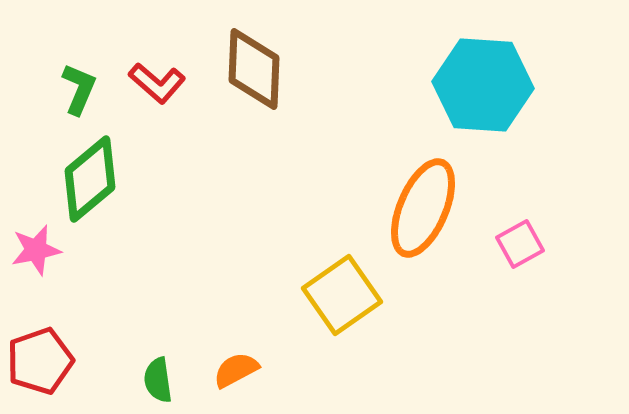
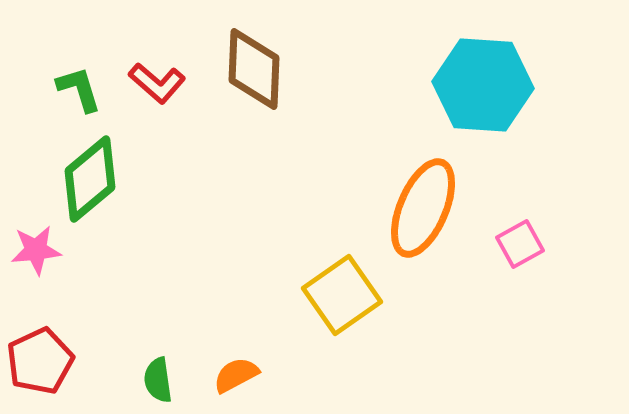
green L-shape: rotated 40 degrees counterclockwise
pink star: rotated 6 degrees clockwise
red pentagon: rotated 6 degrees counterclockwise
orange semicircle: moved 5 px down
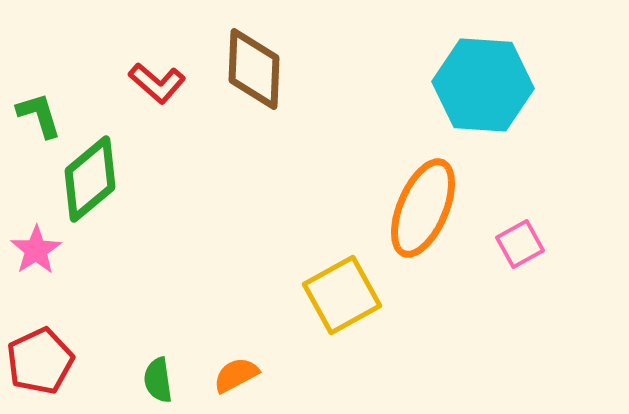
green L-shape: moved 40 px left, 26 px down
pink star: rotated 27 degrees counterclockwise
yellow square: rotated 6 degrees clockwise
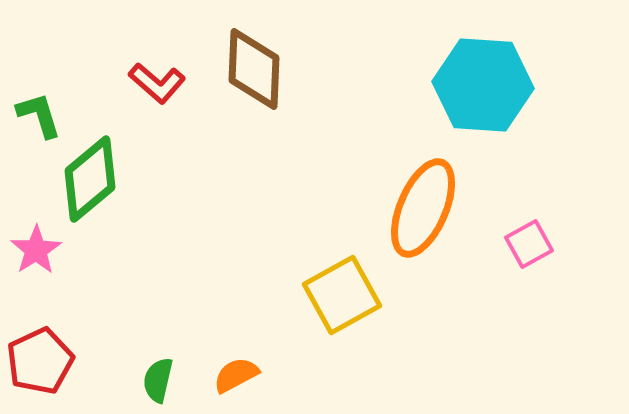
pink square: moved 9 px right
green semicircle: rotated 21 degrees clockwise
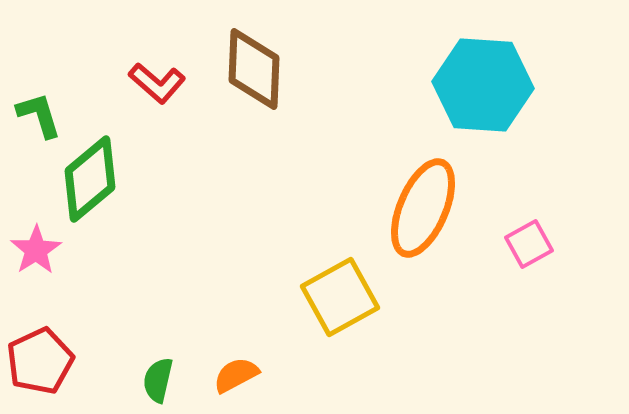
yellow square: moved 2 px left, 2 px down
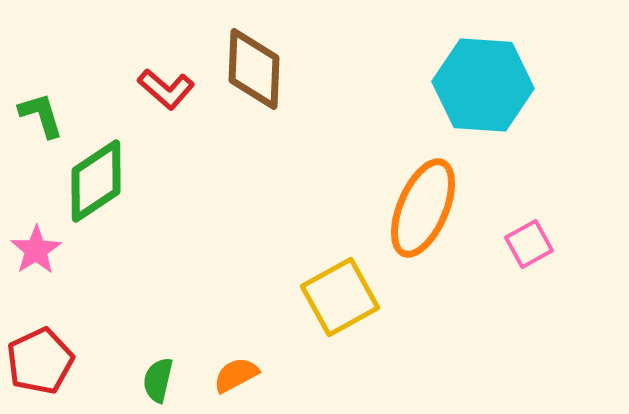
red L-shape: moved 9 px right, 6 px down
green L-shape: moved 2 px right
green diamond: moved 6 px right, 2 px down; rotated 6 degrees clockwise
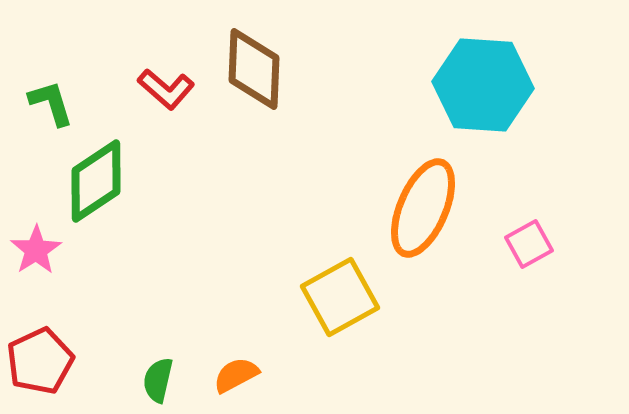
green L-shape: moved 10 px right, 12 px up
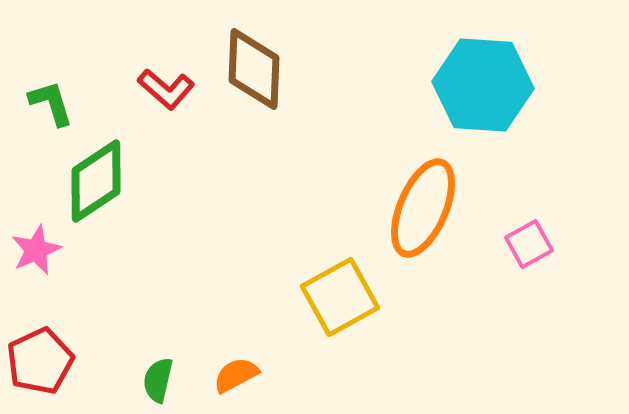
pink star: rotated 9 degrees clockwise
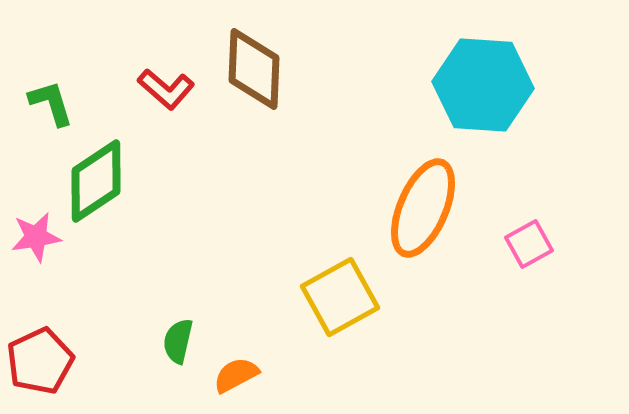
pink star: moved 13 px up; rotated 15 degrees clockwise
green semicircle: moved 20 px right, 39 px up
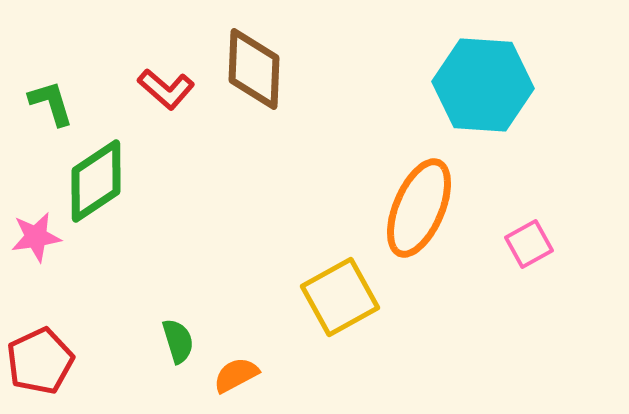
orange ellipse: moved 4 px left
green semicircle: rotated 150 degrees clockwise
